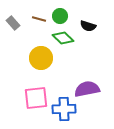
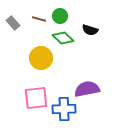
black semicircle: moved 2 px right, 4 px down
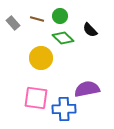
brown line: moved 2 px left
black semicircle: rotated 28 degrees clockwise
pink square: rotated 15 degrees clockwise
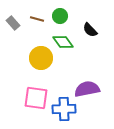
green diamond: moved 4 px down; rotated 10 degrees clockwise
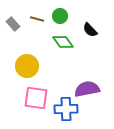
gray rectangle: moved 1 px down
yellow circle: moved 14 px left, 8 px down
blue cross: moved 2 px right
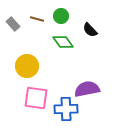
green circle: moved 1 px right
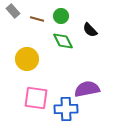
gray rectangle: moved 13 px up
green diamond: moved 1 px up; rotated 10 degrees clockwise
yellow circle: moved 7 px up
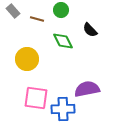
green circle: moved 6 px up
blue cross: moved 3 px left
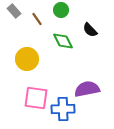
gray rectangle: moved 1 px right
brown line: rotated 40 degrees clockwise
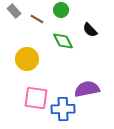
brown line: rotated 24 degrees counterclockwise
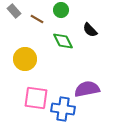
yellow circle: moved 2 px left
blue cross: rotated 10 degrees clockwise
